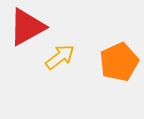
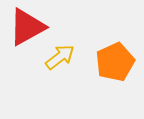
orange pentagon: moved 4 px left
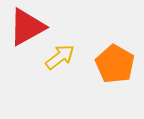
orange pentagon: moved 2 px down; rotated 18 degrees counterclockwise
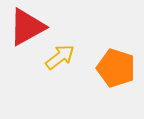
orange pentagon: moved 1 px right, 4 px down; rotated 12 degrees counterclockwise
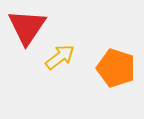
red triangle: rotated 27 degrees counterclockwise
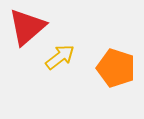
red triangle: rotated 15 degrees clockwise
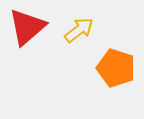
yellow arrow: moved 19 px right, 27 px up
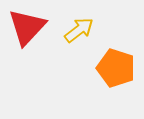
red triangle: rotated 6 degrees counterclockwise
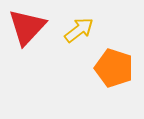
orange pentagon: moved 2 px left
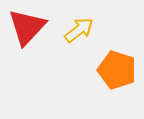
orange pentagon: moved 3 px right, 2 px down
